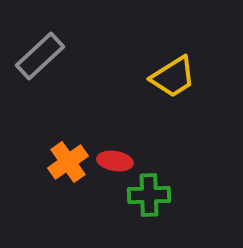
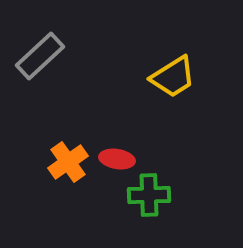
red ellipse: moved 2 px right, 2 px up
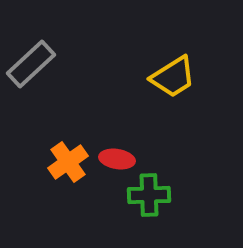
gray rectangle: moved 9 px left, 8 px down
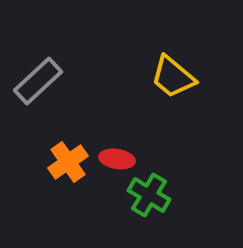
gray rectangle: moved 7 px right, 17 px down
yellow trapezoid: rotated 72 degrees clockwise
green cross: rotated 33 degrees clockwise
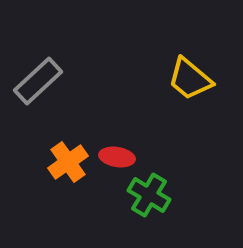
yellow trapezoid: moved 17 px right, 2 px down
red ellipse: moved 2 px up
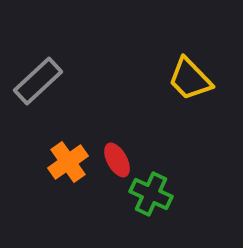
yellow trapezoid: rotated 6 degrees clockwise
red ellipse: moved 3 px down; rotated 52 degrees clockwise
green cross: moved 2 px right, 1 px up; rotated 6 degrees counterclockwise
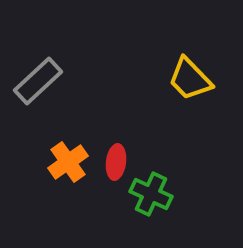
red ellipse: moved 1 px left, 2 px down; rotated 36 degrees clockwise
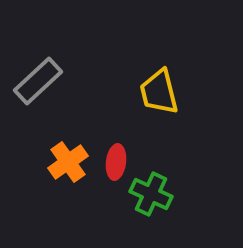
yellow trapezoid: moved 31 px left, 13 px down; rotated 30 degrees clockwise
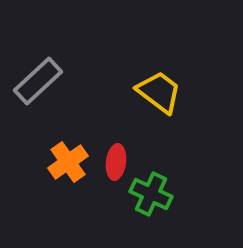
yellow trapezoid: rotated 141 degrees clockwise
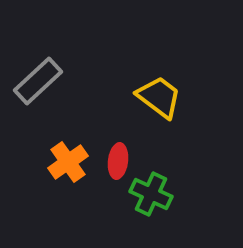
yellow trapezoid: moved 5 px down
red ellipse: moved 2 px right, 1 px up
